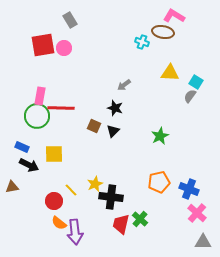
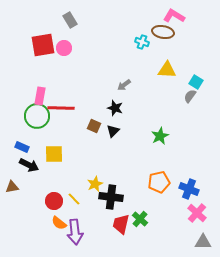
yellow triangle: moved 3 px left, 3 px up
yellow line: moved 3 px right, 9 px down
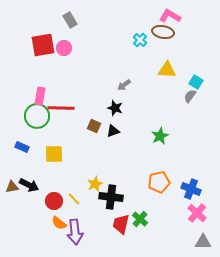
pink L-shape: moved 4 px left
cyan cross: moved 2 px left, 2 px up; rotated 24 degrees clockwise
black triangle: rotated 24 degrees clockwise
black arrow: moved 20 px down
blue cross: moved 2 px right
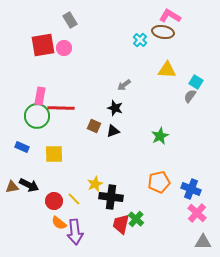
green cross: moved 4 px left
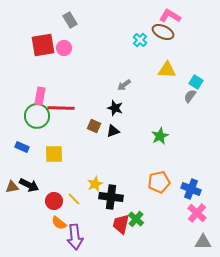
brown ellipse: rotated 15 degrees clockwise
purple arrow: moved 5 px down
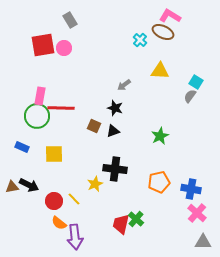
yellow triangle: moved 7 px left, 1 px down
blue cross: rotated 12 degrees counterclockwise
black cross: moved 4 px right, 28 px up
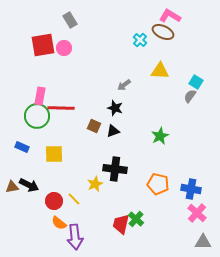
orange pentagon: moved 1 px left, 2 px down; rotated 25 degrees clockwise
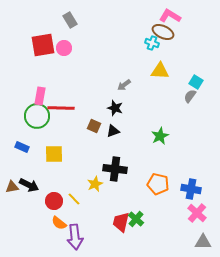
cyan cross: moved 12 px right, 3 px down; rotated 24 degrees counterclockwise
red trapezoid: moved 2 px up
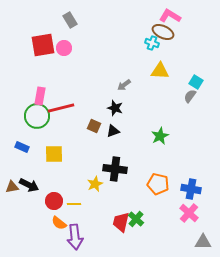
red line: rotated 16 degrees counterclockwise
yellow line: moved 5 px down; rotated 48 degrees counterclockwise
pink cross: moved 8 px left
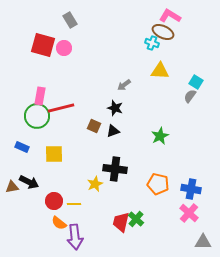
red square: rotated 25 degrees clockwise
black arrow: moved 3 px up
